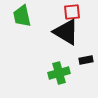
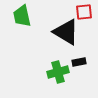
red square: moved 12 px right
black rectangle: moved 7 px left, 2 px down
green cross: moved 1 px left, 1 px up
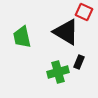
red square: rotated 30 degrees clockwise
green trapezoid: moved 21 px down
black rectangle: rotated 56 degrees counterclockwise
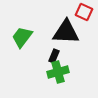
black triangle: rotated 28 degrees counterclockwise
green trapezoid: rotated 50 degrees clockwise
black rectangle: moved 25 px left, 6 px up
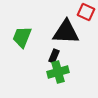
red square: moved 2 px right
green trapezoid: rotated 15 degrees counterclockwise
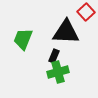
red square: rotated 24 degrees clockwise
green trapezoid: moved 1 px right, 2 px down
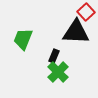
black triangle: moved 10 px right
green cross: rotated 30 degrees counterclockwise
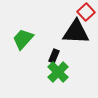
green trapezoid: rotated 20 degrees clockwise
